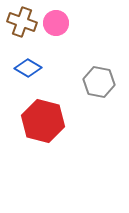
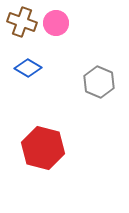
gray hexagon: rotated 12 degrees clockwise
red hexagon: moved 27 px down
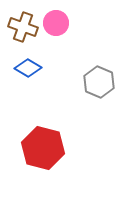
brown cross: moved 1 px right, 5 px down
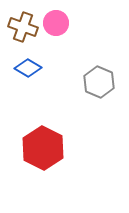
red hexagon: rotated 12 degrees clockwise
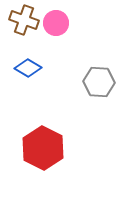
brown cross: moved 1 px right, 7 px up
gray hexagon: rotated 20 degrees counterclockwise
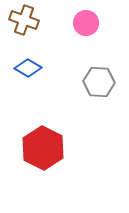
pink circle: moved 30 px right
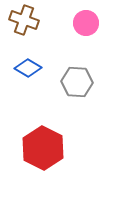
gray hexagon: moved 22 px left
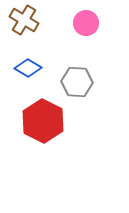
brown cross: rotated 12 degrees clockwise
red hexagon: moved 27 px up
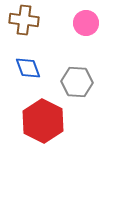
brown cross: rotated 24 degrees counterclockwise
blue diamond: rotated 40 degrees clockwise
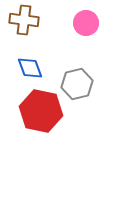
blue diamond: moved 2 px right
gray hexagon: moved 2 px down; rotated 16 degrees counterclockwise
red hexagon: moved 2 px left, 10 px up; rotated 15 degrees counterclockwise
